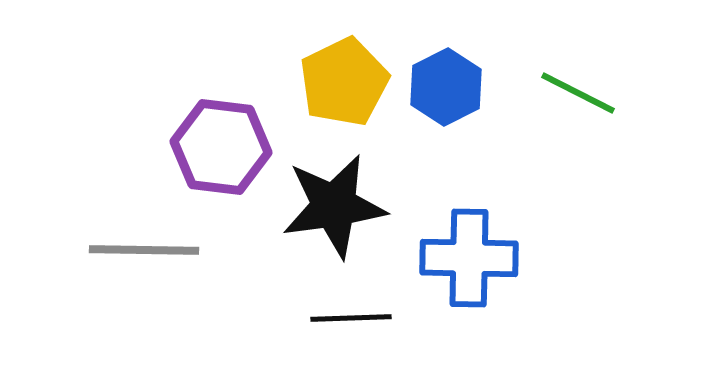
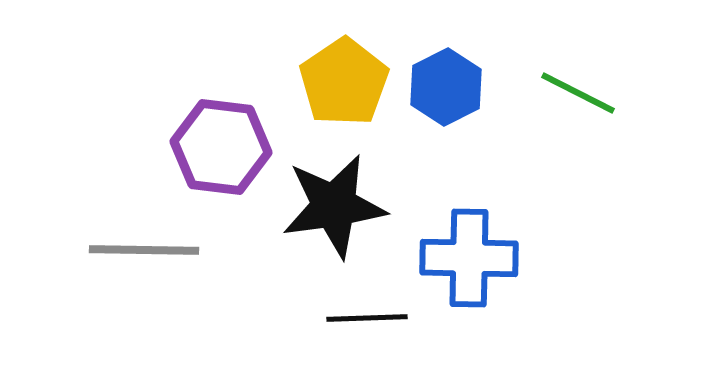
yellow pentagon: rotated 8 degrees counterclockwise
black line: moved 16 px right
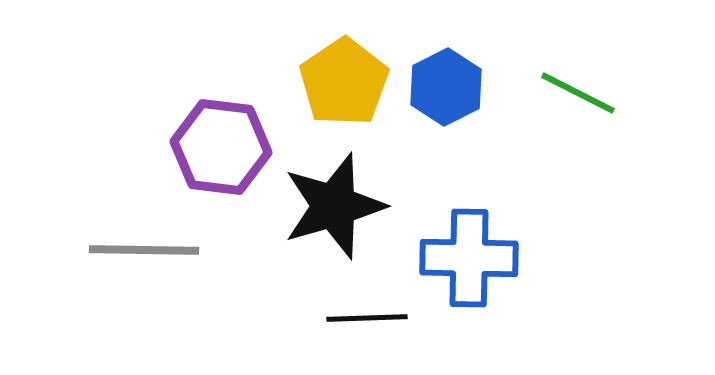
black star: rotated 8 degrees counterclockwise
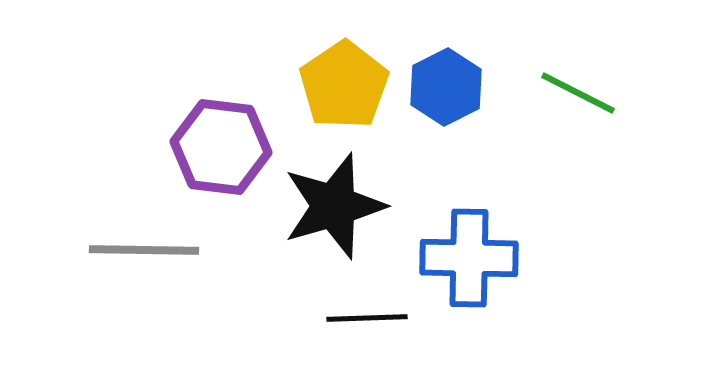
yellow pentagon: moved 3 px down
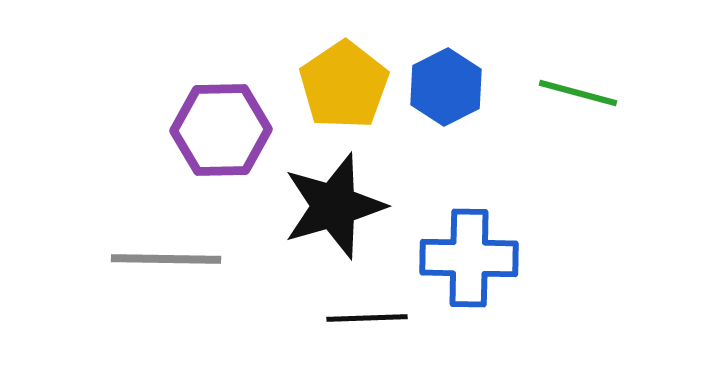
green line: rotated 12 degrees counterclockwise
purple hexagon: moved 17 px up; rotated 8 degrees counterclockwise
gray line: moved 22 px right, 9 px down
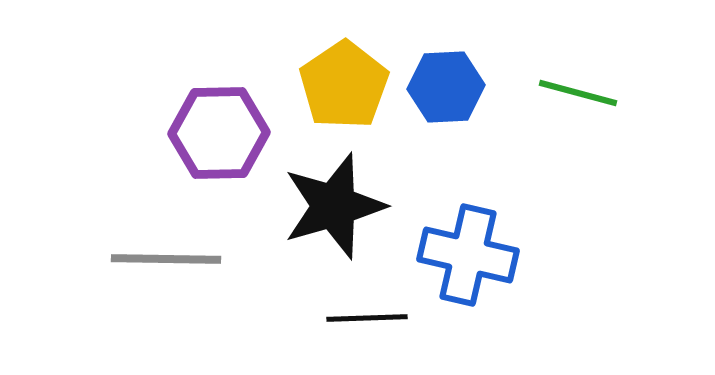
blue hexagon: rotated 24 degrees clockwise
purple hexagon: moved 2 px left, 3 px down
blue cross: moved 1 px left, 3 px up; rotated 12 degrees clockwise
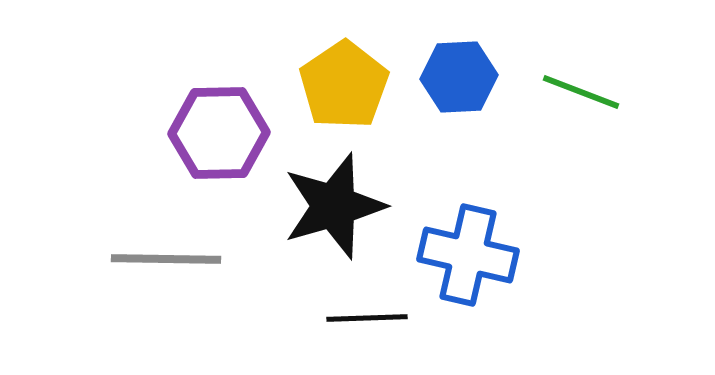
blue hexagon: moved 13 px right, 10 px up
green line: moved 3 px right, 1 px up; rotated 6 degrees clockwise
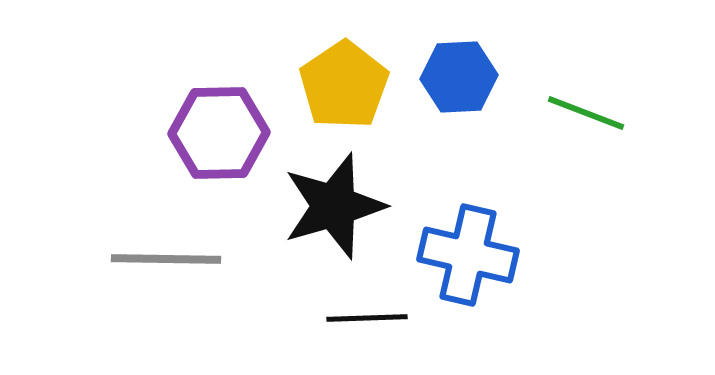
green line: moved 5 px right, 21 px down
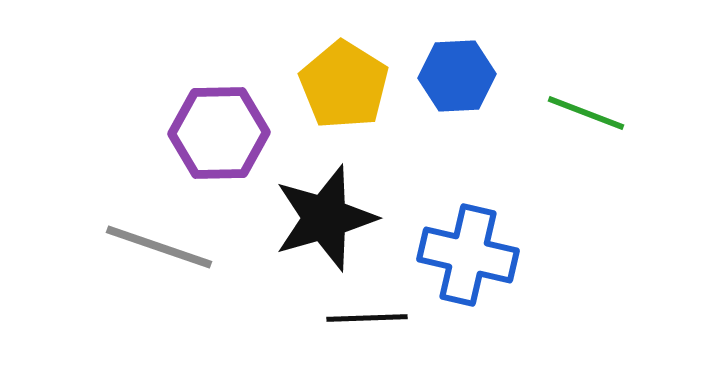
blue hexagon: moved 2 px left, 1 px up
yellow pentagon: rotated 6 degrees counterclockwise
black star: moved 9 px left, 12 px down
gray line: moved 7 px left, 12 px up; rotated 18 degrees clockwise
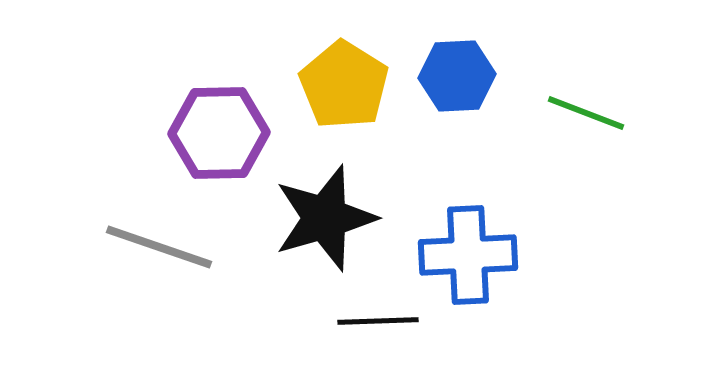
blue cross: rotated 16 degrees counterclockwise
black line: moved 11 px right, 3 px down
